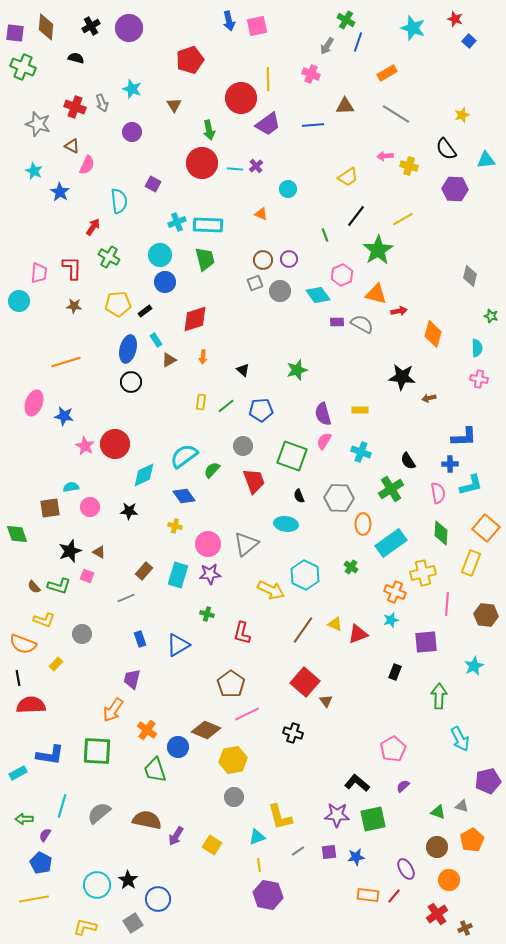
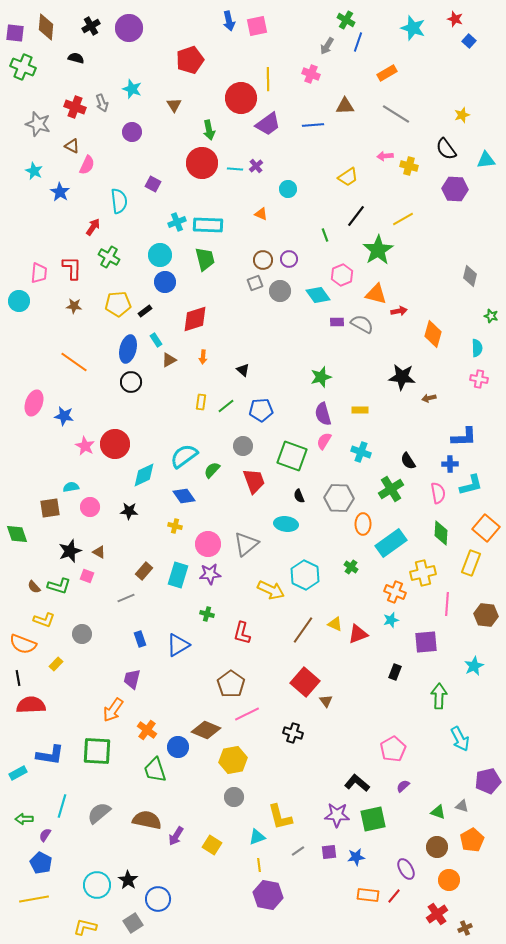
orange line at (66, 362): moved 8 px right; rotated 52 degrees clockwise
green star at (297, 370): moved 24 px right, 7 px down
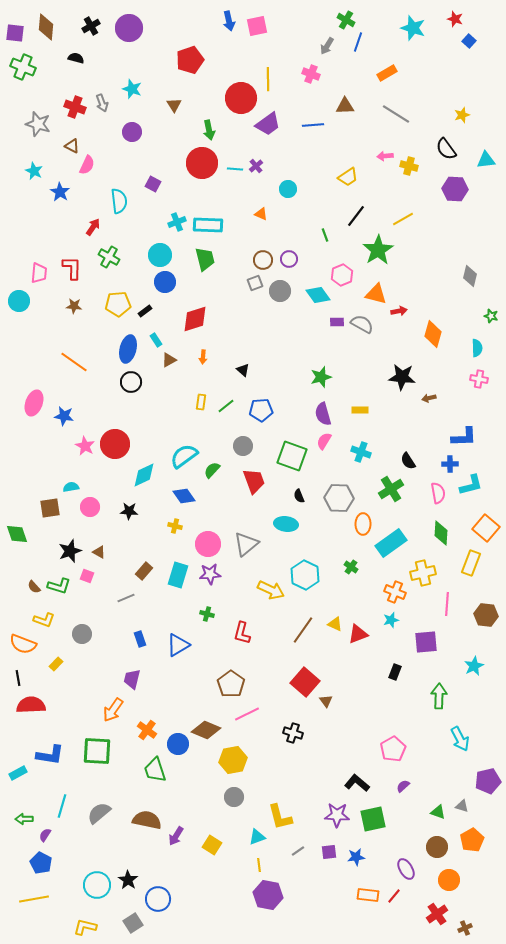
blue circle at (178, 747): moved 3 px up
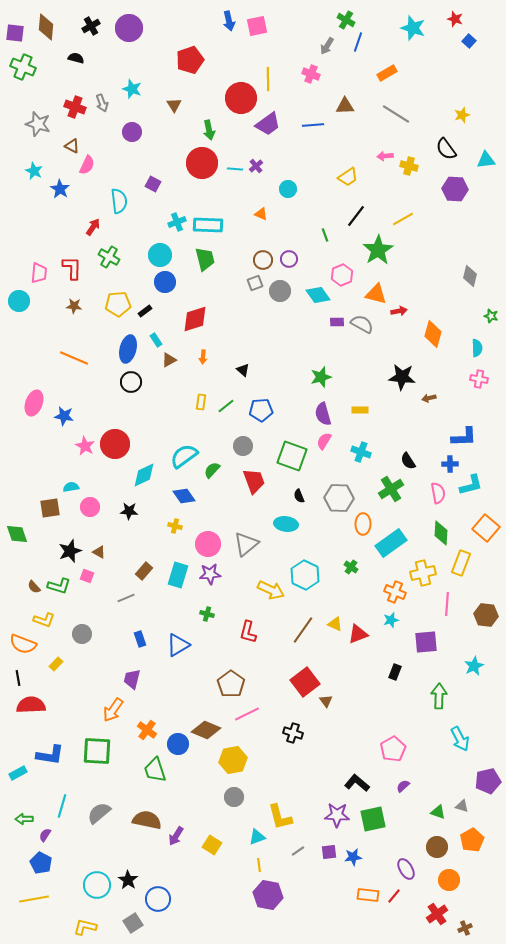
blue star at (60, 192): moved 3 px up
orange line at (74, 362): moved 4 px up; rotated 12 degrees counterclockwise
yellow rectangle at (471, 563): moved 10 px left
red L-shape at (242, 633): moved 6 px right, 1 px up
red square at (305, 682): rotated 12 degrees clockwise
blue star at (356, 857): moved 3 px left
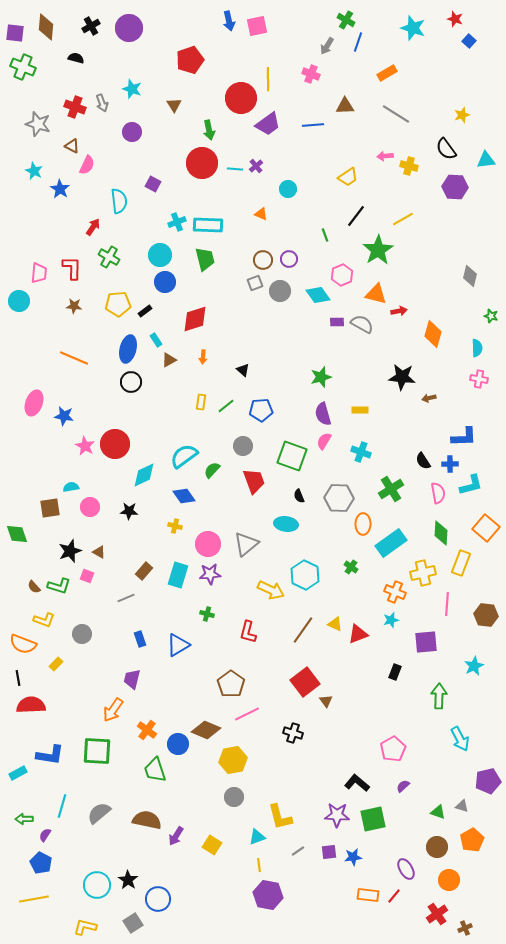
purple hexagon at (455, 189): moved 2 px up
black semicircle at (408, 461): moved 15 px right
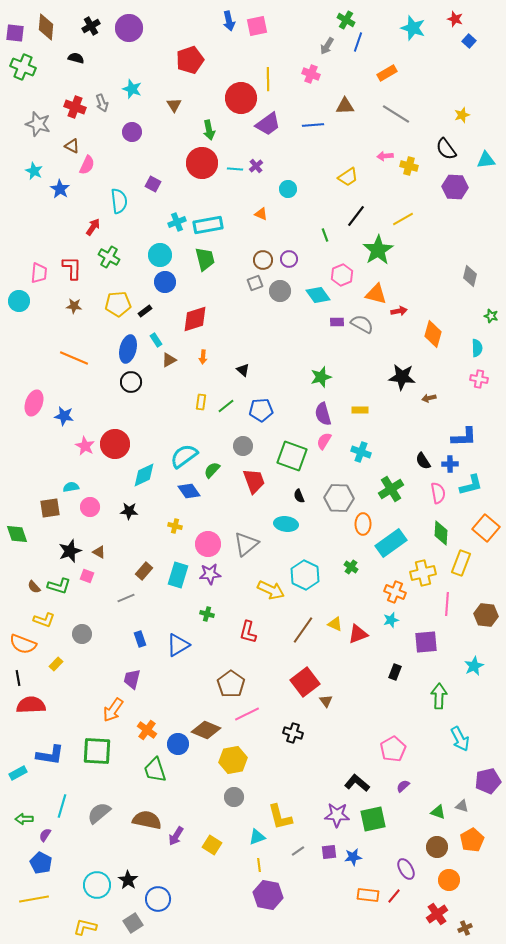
cyan rectangle at (208, 225): rotated 12 degrees counterclockwise
blue diamond at (184, 496): moved 5 px right, 5 px up
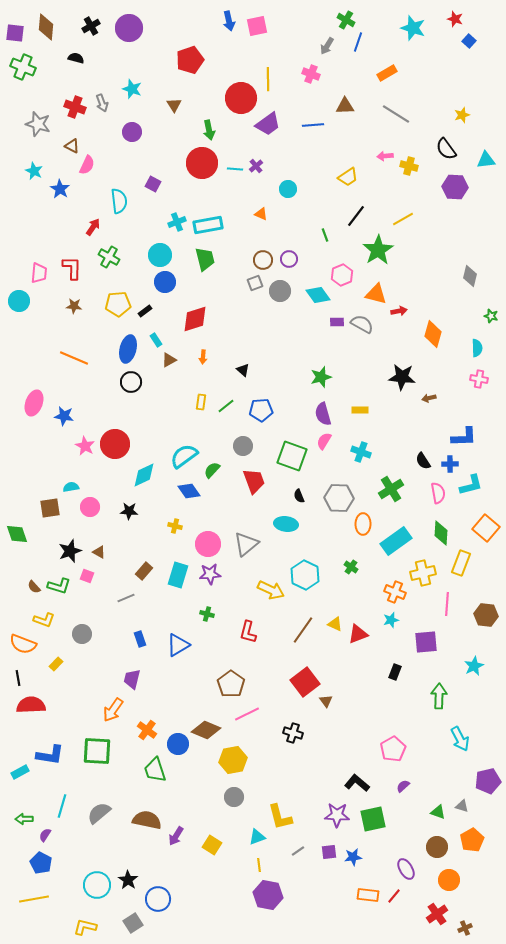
cyan rectangle at (391, 543): moved 5 px right, 2 px up
cyan rectangle at (18, 773): moved 2 px right, 1 px up
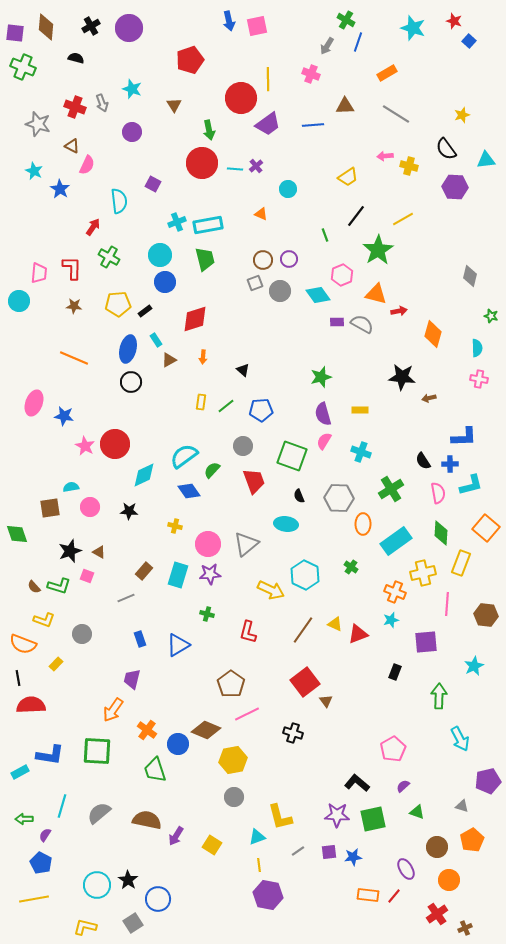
red star at (455, 19): moved 1 px left, 2 px down
green triangle at (438, 812): moved 21 px left
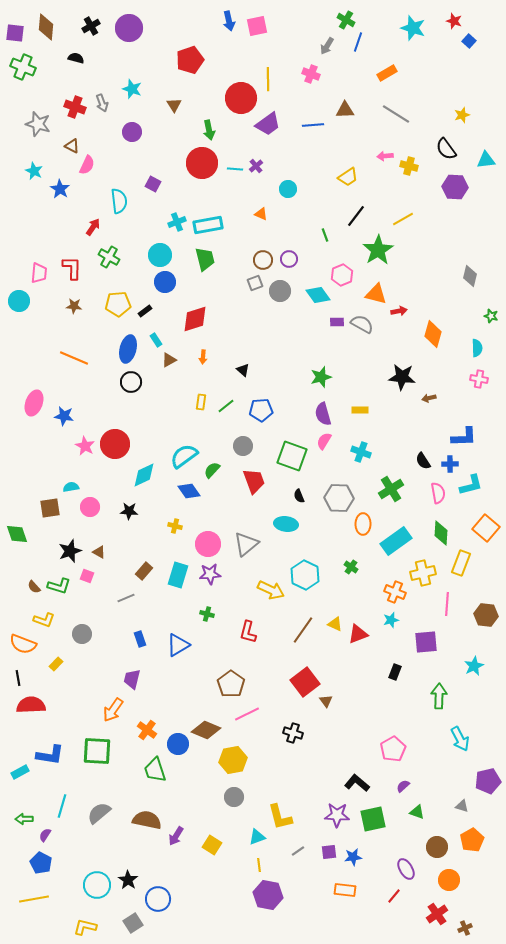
brown triangle at (345, 106): moved 4 px down
orange rectangle at (368, 895): moved 23 px left, 5 px up
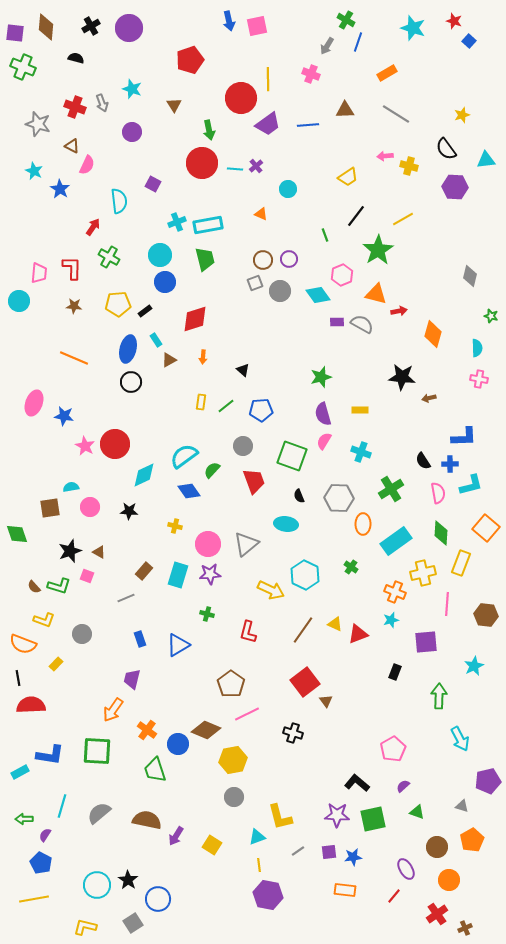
blue line at (313, 125): moved 5 px left
